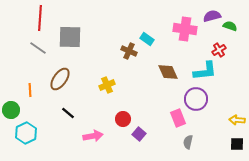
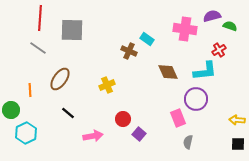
gray square: moved 2 px right, 7 px up
black square: moved 1 px right
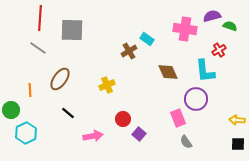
brown cross: rotated 35 degrees clockwise
cyan L-shape: rotated 90 degrees clockwise
gray semicircle: moved 2 px left; rotated 48 degrees counterclockwise
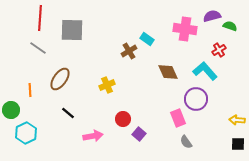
cyan L-shape: rotated 145 degrees clockwise
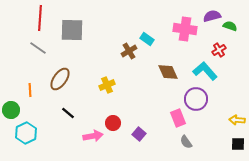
red circle: moved 10 px left, 4 px down
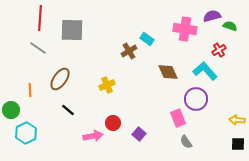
black line: moved 3 px up
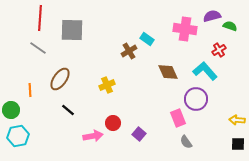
cyan hexagon: moved 8 px left, 3 px down; rotated 15 degrees clockwise
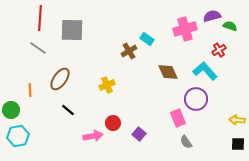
pink cross: rotated 25 degrees counterclockwise
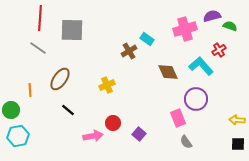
cyan L-shape: moved 4 px left, 5 px up
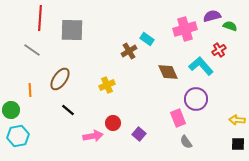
gray line: moved 6 px left, 2 px down
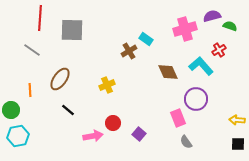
cyan rectangle: moved 1 px left
